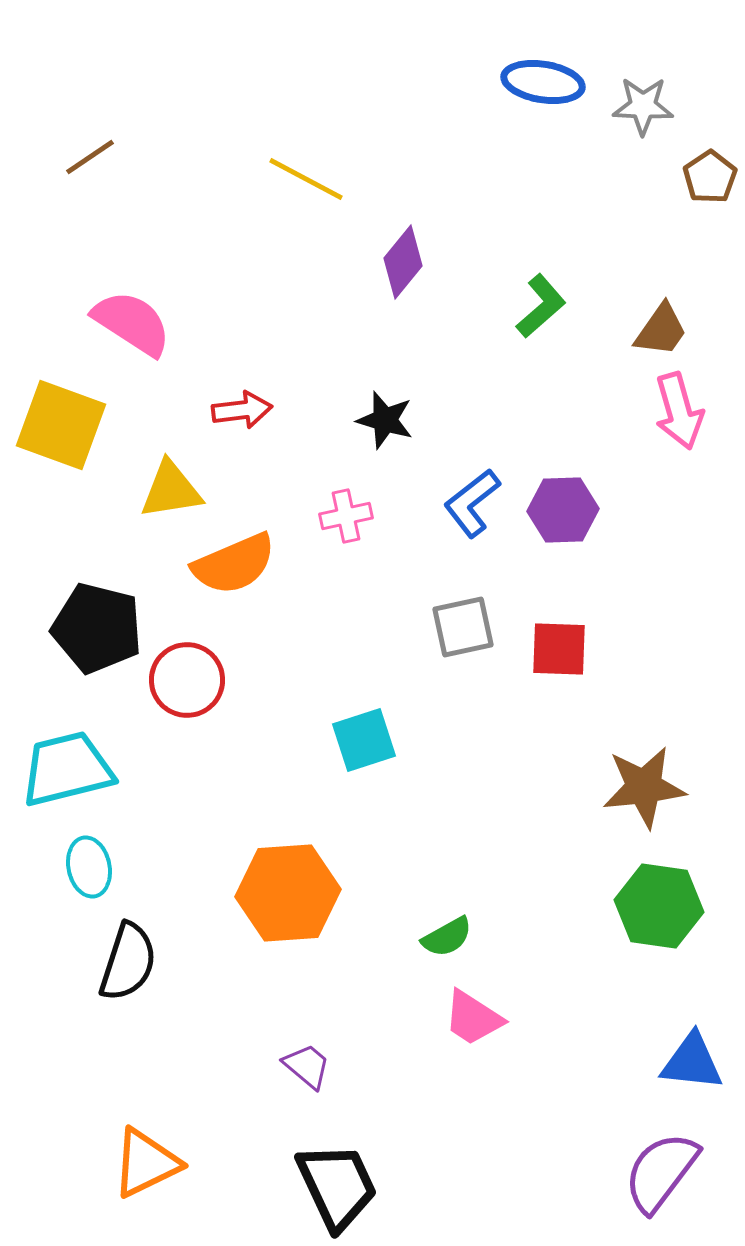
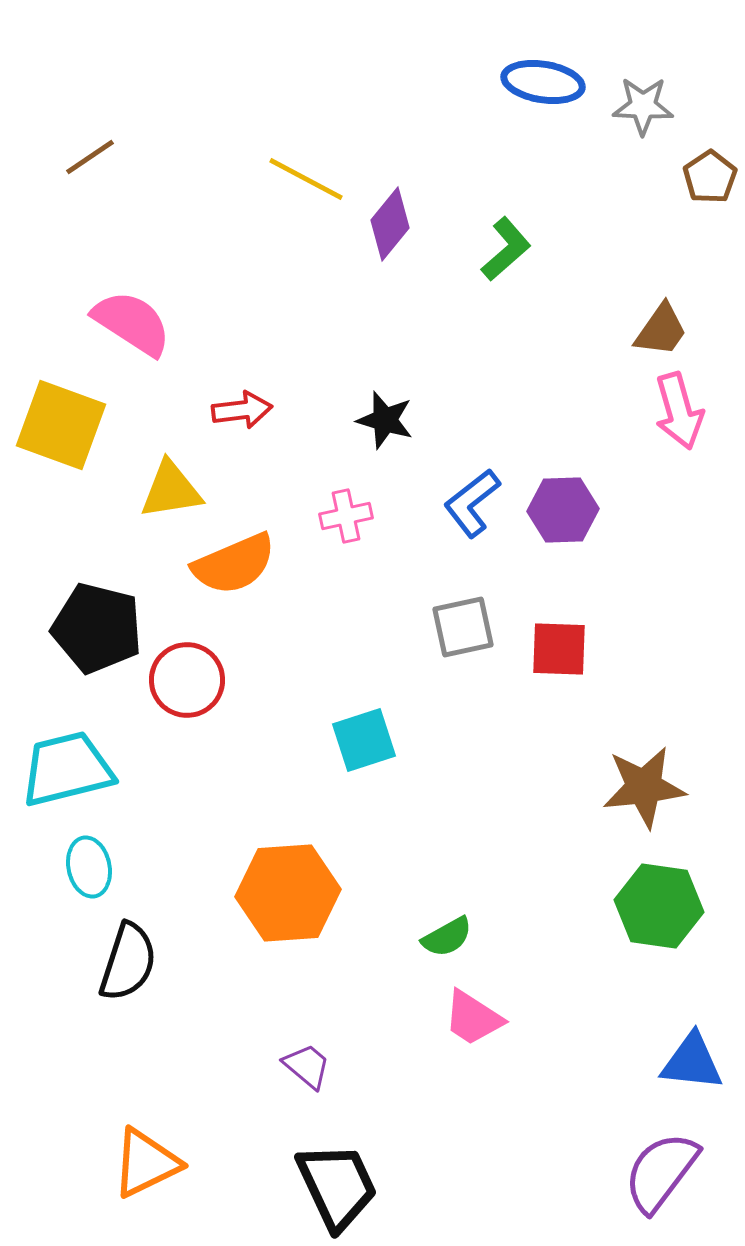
purple diamond: moved 13 px left, 38 px up
green L-shape: moved 35 px left, 57 px up
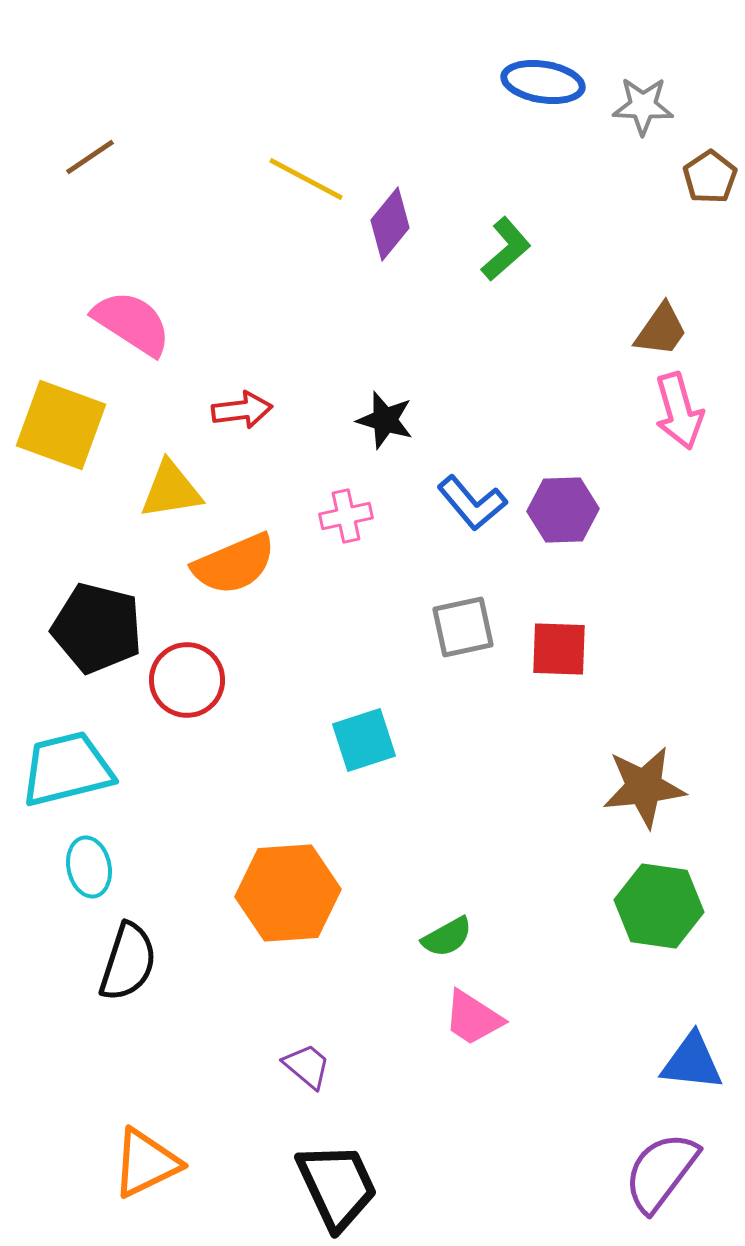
blue L-shape: rotated 92 degrees counterclockwise
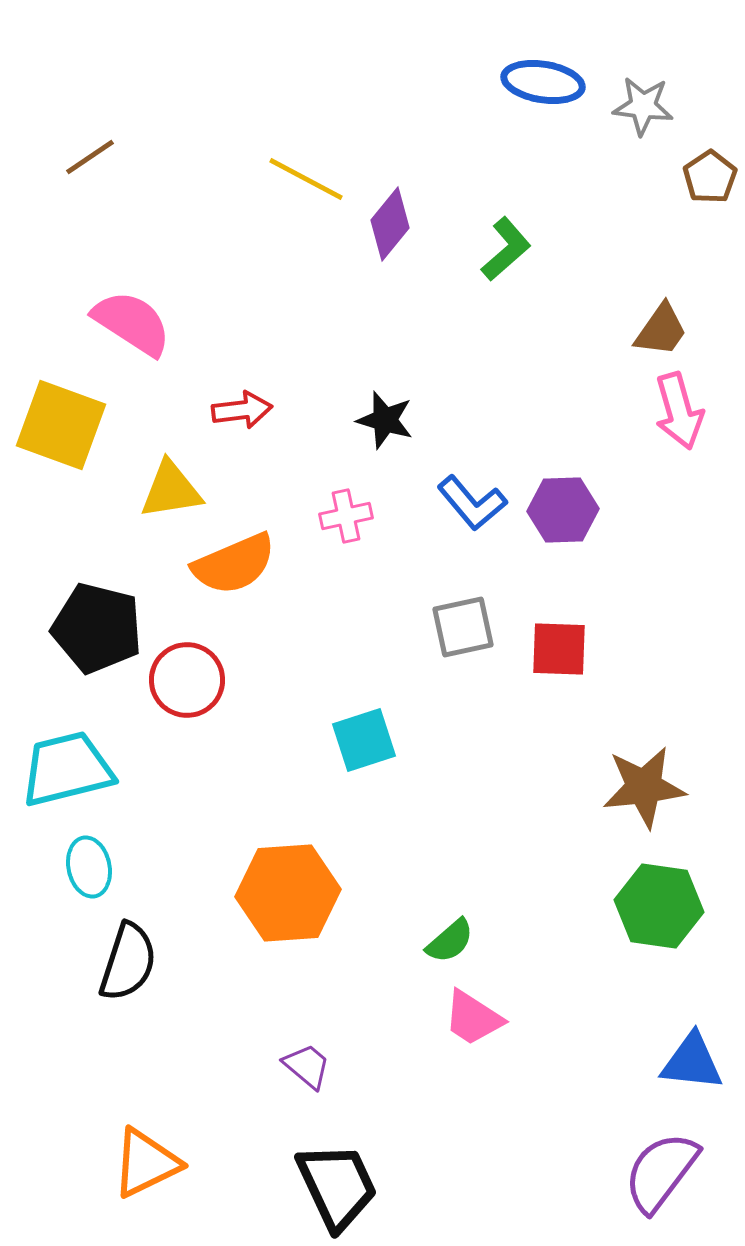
gray star: rotated 4 degrees clockwise
green semicircle: moved 3 px right, 4 px down; rotated 12 degrees counterclockwise
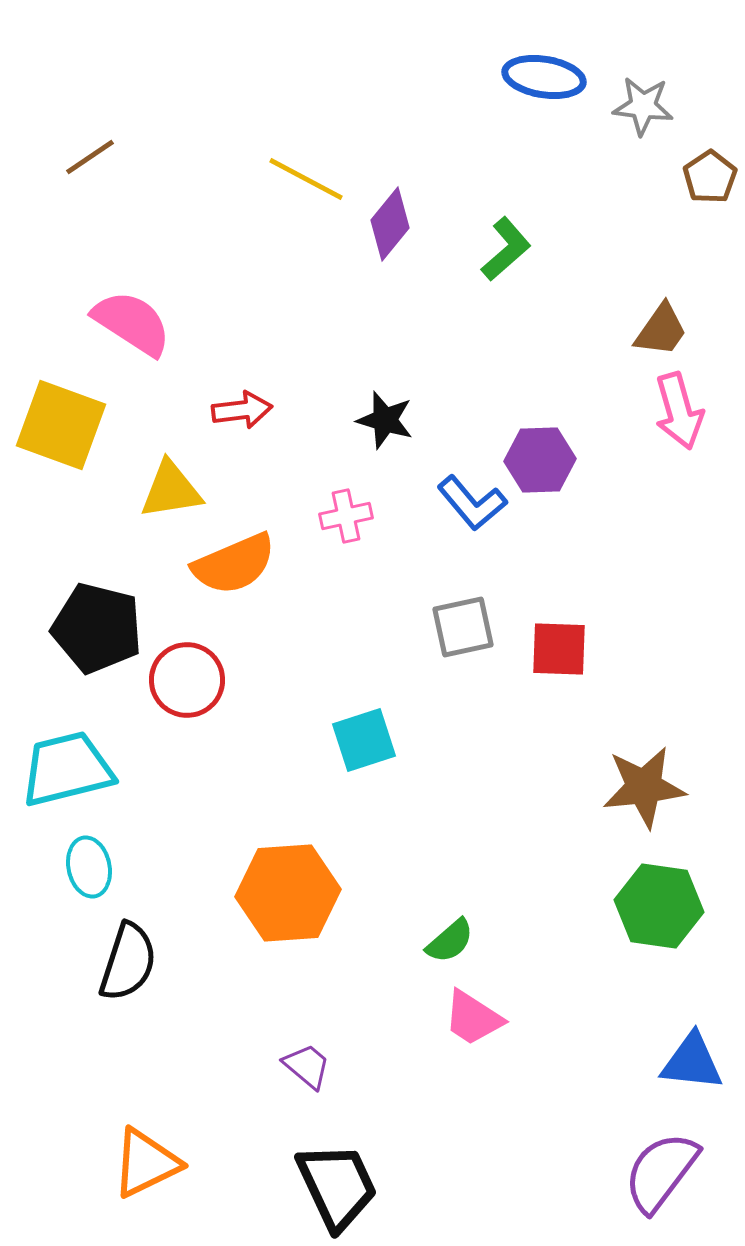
blue ellipse: moved 1 px right, 5 px up
purple hexagon: moved 23 px left, 50 px up
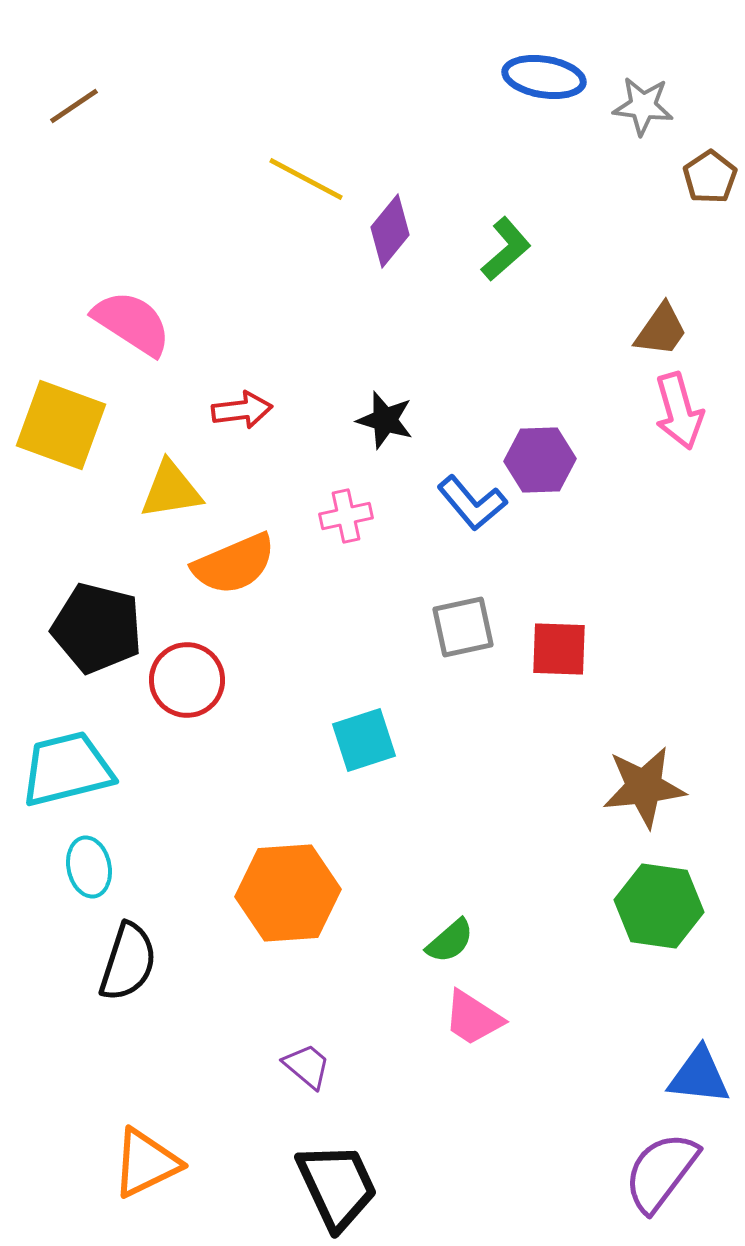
brown line: moved 16 px left, 51 px up
purple diamond: moved 7 px down
blue triangle: moved 7 px right, 14 px down
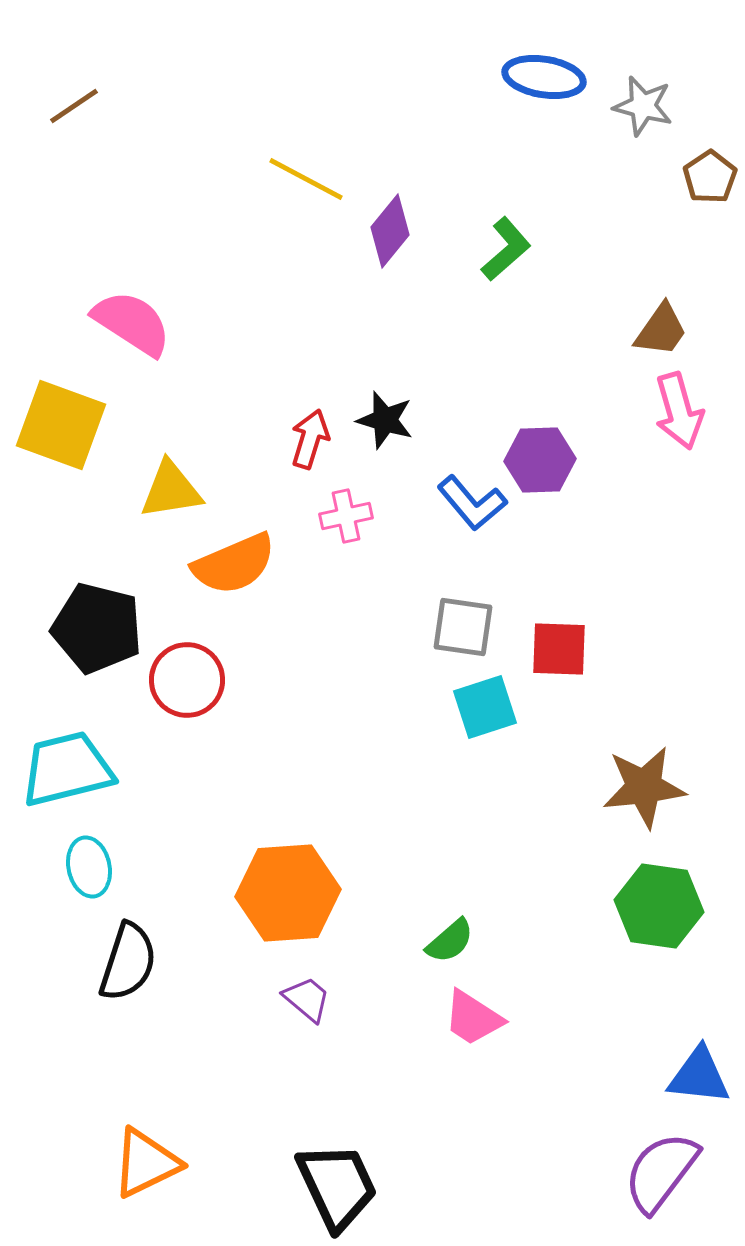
gray star: rotated 8 degrees clockwise
red arrow: moved 68 px right, 29 px down; rotated 66 degrees counterclockwise
gray square: rotated 20 degrees clockwise
cyan square: moved 121 px right, 33 px up
purple trapezoid: moved 67 px up
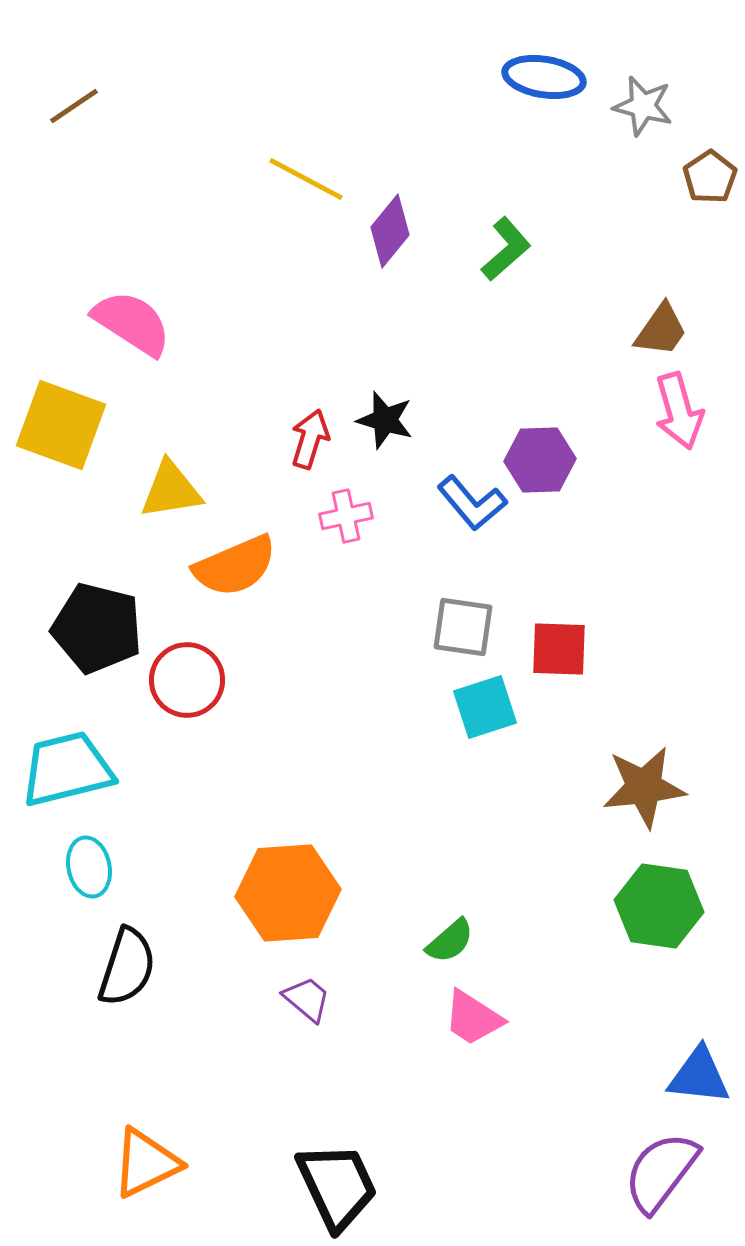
orange semicircle: moved 1 px right, 2 px down
black semicircle: moved 1 px left, 5 px down
